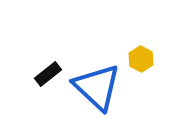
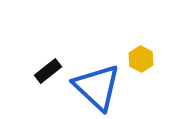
black rectangle: moved 3 px up
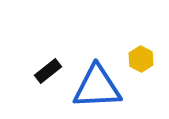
blue triangle: rotated 46 degrees counterclockwise
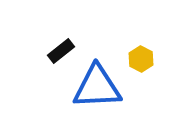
black rectangle: moved 13 px right, 20 px up
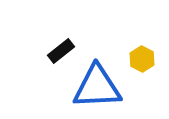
yellow hexagon: moved 1 px right
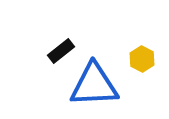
blue triangle: moved 3 px left, 2 px up
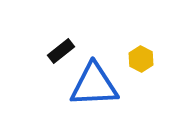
yellow hexagon: moved 1 px left
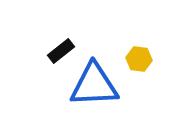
yellow hexagon: moved 2 px left; rotated 20 degrees counterclockwise
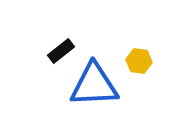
yellow hexagon: moved 2 px down
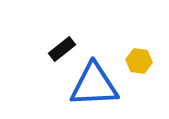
black rectangle: moved 1 px right, 2 px up
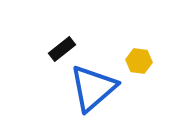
blue triangle: moved 1 px left, 3 px down; rotated 38 degrees counterclockwise
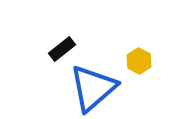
yellow hexagon: rotated 20 degrees clockwise
